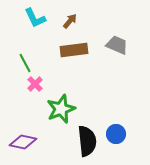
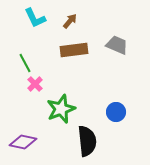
blue circle: moved 22 px up
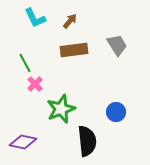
gray trapezoid: rotated 35 degrees clockwise
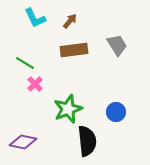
green line: rotated 30 degrees counterclockwise
green star: moved 7 px right
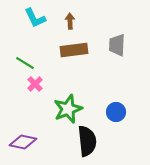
brown arrow: rotated 42 degrees counterclockwise
gray trapezoid: rotated 145 degrees counterclockwise
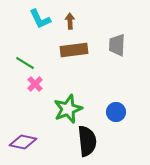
cyan L-shape: moved 5 px right, 1 px down
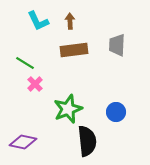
cyan L-shape: moved 2 px left, 2 px down
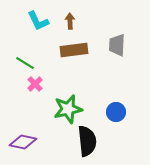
green star: rotated 8 degrees clockwise
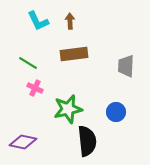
gray trapezoid: moved 9 px right, 21 px down
brown rectangle: moved 4 px down
green line: moved 3 px right
pink cross: moved 4 px down; rotated 21 degrees counterclockwise
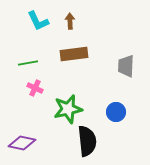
green line: rotated 42 degrees counterclockwise
purple diamond: moved 1 px left, 1 px down
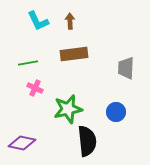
gray trapezoid: moved 2 px down
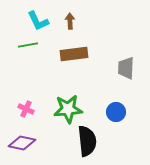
green line: moved 18 px up
pink cross: moved 9 px left, 21 px down
green star: rotated 8 degrees clockwise
